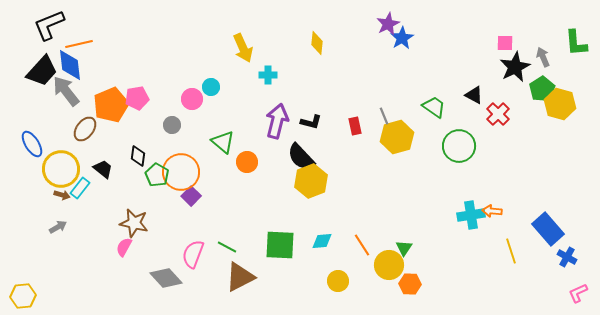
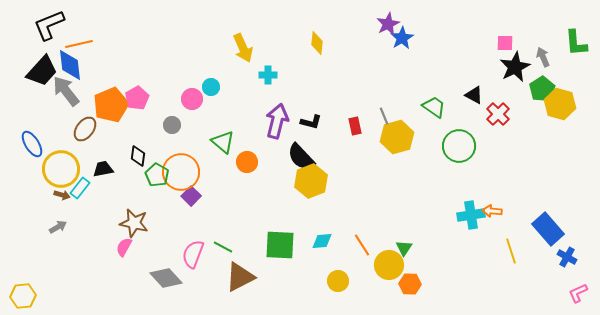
pink pentagon at (137, 98): rotated 20 degrees counterclockwise
black trapezoid at (103, 169): rotated 50 degrees counterclockwise
green line at (227, 247): moved 4 px left
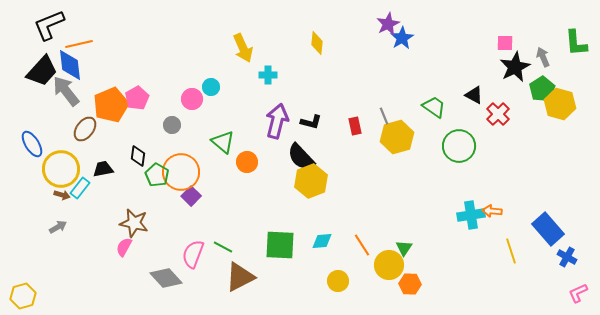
yellow hexagon at (23, 296): rotated 10 degrees counterclockwise
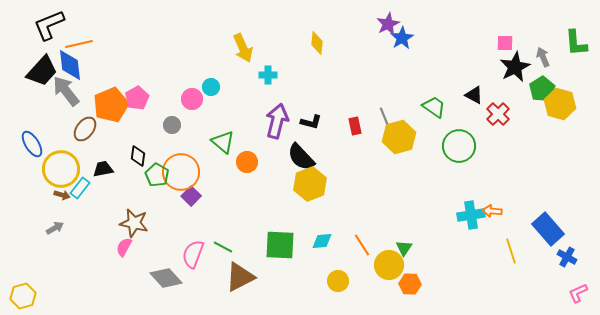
yellow hexagon at (397, 137): moved 2 px right
yellow hexagon at (311, 181): moved 1 px left, 3 px down
gray arrow at (58, 227): moved 3 px left, 1 px down
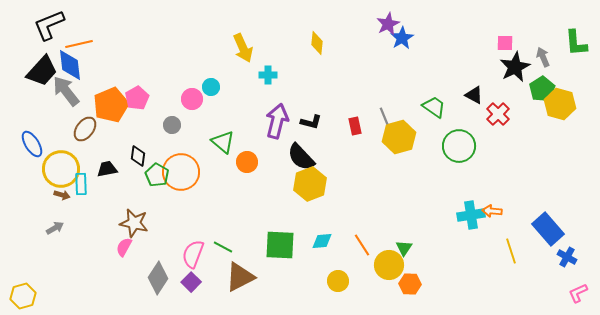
black trapezoid at (103, 169): moved 4 px right
cyan rectangle at (80, 188): moved 1 px right, 4 px up; rotated 40 degrees counterclockwise
purple square at (191, 196): moved 86 px down
gray diamond at (166, 278): moved 8 px left; rotated 76 degrees clockwise
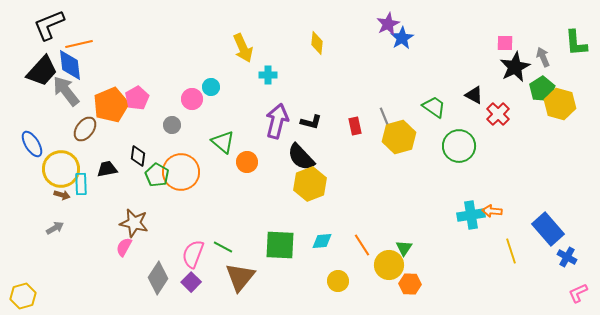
brown triangle at (240, 277): rotated 24 degrees counterclockwise
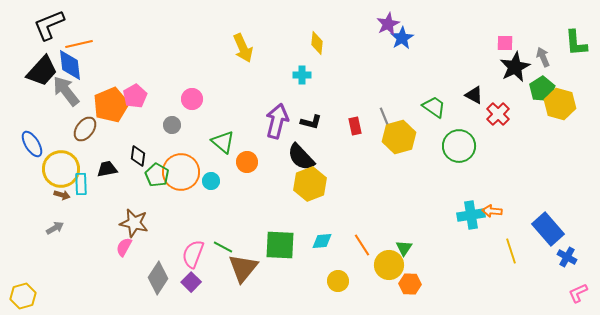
cyan cross at (268, 75): moved 34 px right
cyan circle at (211, 87): moved 94 px down
pink pentagon at (137, 98): moved 2 px left, 2 px up
brown triangle at (240, 277): moved 3 px right, 9 px up
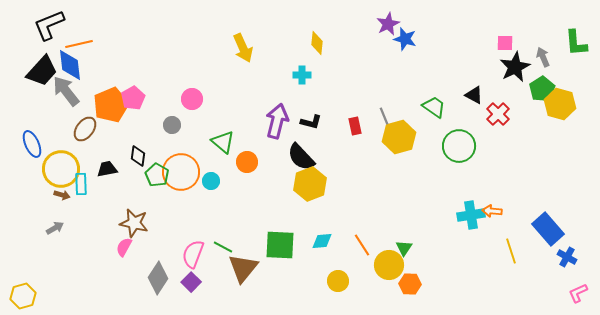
blue star at (402, 38): moved 3 px right, 1 px down; rotated 25 degrees counterclockwise
pink pentagon at (135, 96): moved 2 px left, 2 px down
blue ellipse at (32, 144): rotated 8 degrees clockwise
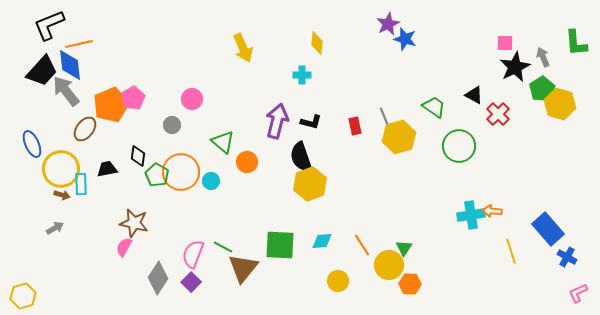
black semicircle at (301, 157): rotated 24 degrees clockwise
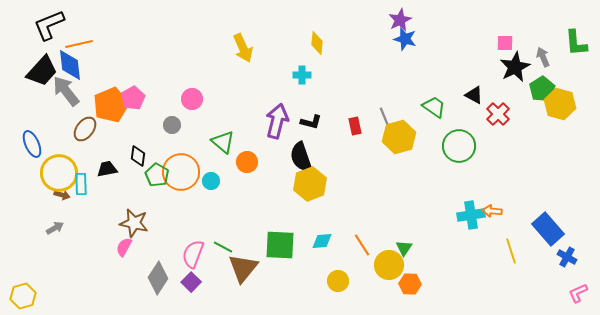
purple star at (388, 24): moved 12 px right, 4 px up
yellow circle at (61, 169): moved 2 px left, 4 px down
